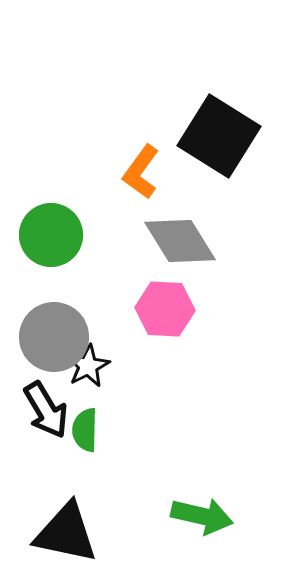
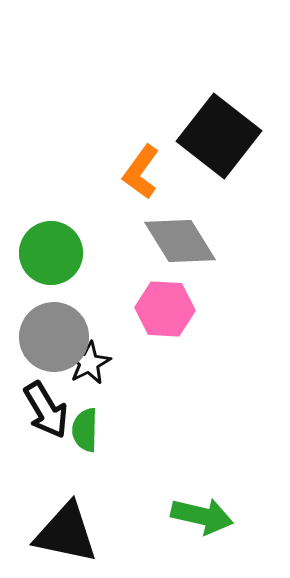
black square: rotated 6 degrees clockwise
green circle: moved 18 px down
black star: moved 1 px right, 3 px up
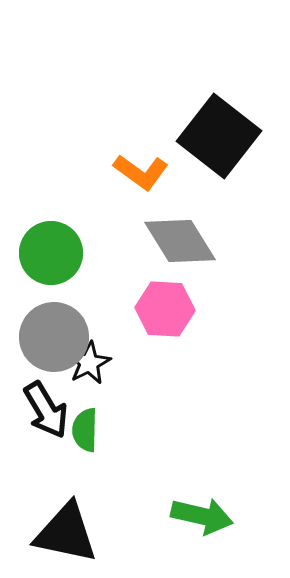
orange L-shape: rotated 90 degrees counterclockwise
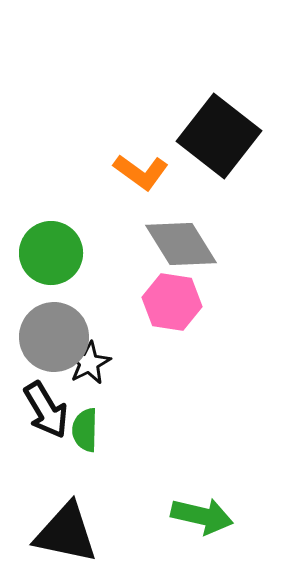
gray diamond: moved 1 px right, 3 px down
pink hexagon: moved 7 px right, 7 px up; rotated 6 degrees clockwise
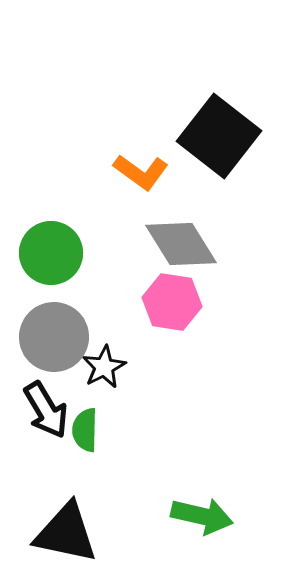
black star: moved 15 px right, 4 px down
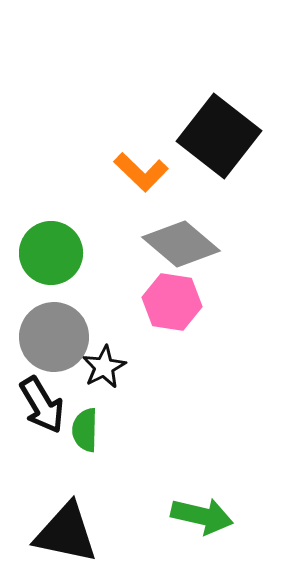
orange L-shape: rotated 8 degrees clockwise
gray diamond: rotated 18 degrees counterclockwise
black arrow: moved 4 px left, 5 px up
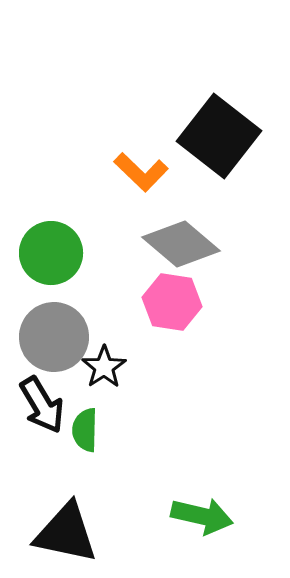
black star: rotated 6 degrees counterclockwise
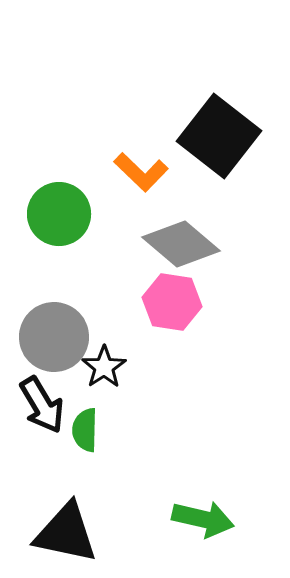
green circle: moved 8 px right, 39 px up
green arrow: moved 1 px right, 3 px down
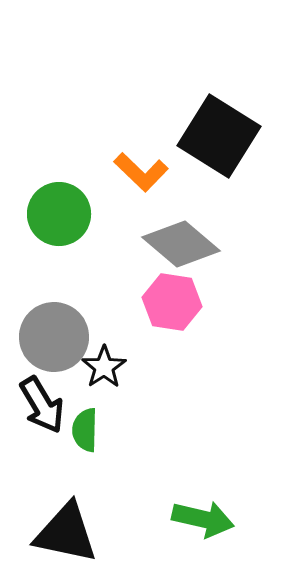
black square: rotated 6 degrees counterclockwise
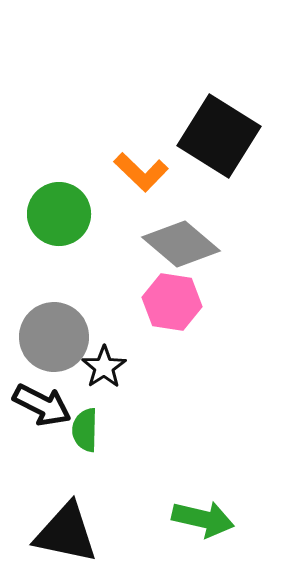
black arrow: rotated 32 degrees counterclockwise
